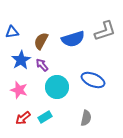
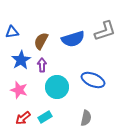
purple arrow: rotated 40 degrees clockwise
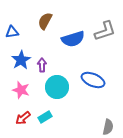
brown semicircle: moved 4 px right, 20 px up
pink star: moved 2 px right
gray semicircle: moved 22 px right, 9 px down
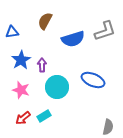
cyan rectangle: moved 1 px left, 1 px up
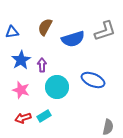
brown semicircle: moved 6 px down
red arrow: rotated 21 degrees clockwise
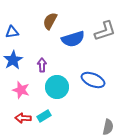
brown semicircle: moved 5 px right, 6 px up
blue star: moved 8 px left
red arrow: rotated 21 degrees clockwise
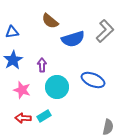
brown semicircle: rotated 78 degrees counterclockwise
gray L-shape: rotated 25 degrees counterclockwise
pink star: moved 1 px right
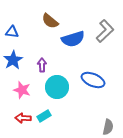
blue triangle: rotated 16 degrees clockwise
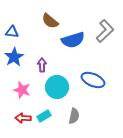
blue semicircle: moved 1 px down
blue star: moved 1 px right, 3 px up
gray semicircle: moved 34 px left, 11 px up
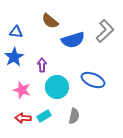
blue triangle: moved 4 px right
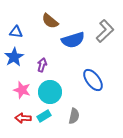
purple arrow: rotated 16 degrees clockwise
blue ellipse: rotated 30 degrees clockwise
cyan circle: moved 7 px left, 5 px down
